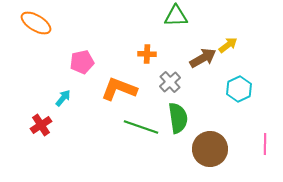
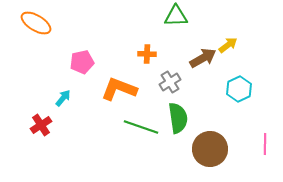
gray cross: rotated 10 degrees clockwise
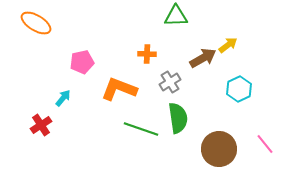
green line: moved 2 px down
pink line: rotated 40 degrees counterclockwise
brown circle: moved 9 px right
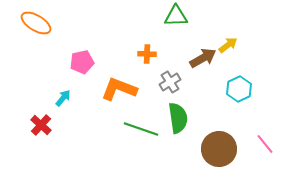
red cross: rotated 15 degrees counterclockwise
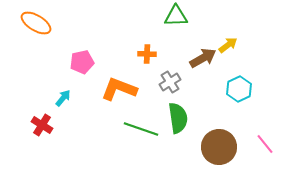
red cross: moved 1 px right; rotated 10 degrees counterclockwise
brown circle: moved 2 px up
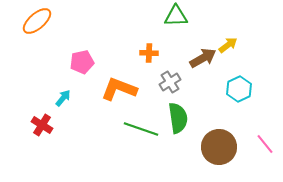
orange ellipse: moved 1 px right, 2 px up; rotated 72 degrees counterclockwise
orange cross: moved 2 px right, 1 px up
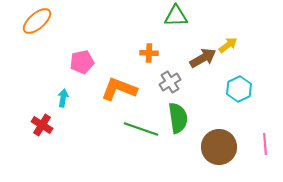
cyan arrow: rotated 30 degrees counterclockwise
pink line: rotated 35 degrees clockwise
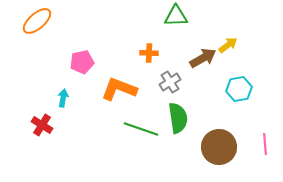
cyan hexagon: rotated 15 degrees clockwise
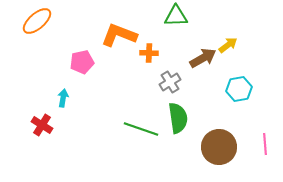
orange L-shape: moved 54 px up
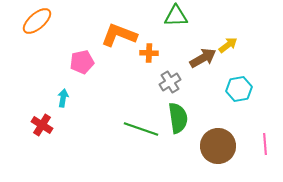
brown circle: moved 1 px left, 1 px up
